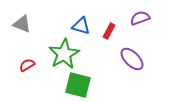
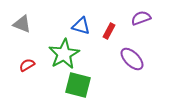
purple semicircle: moved 1 px right
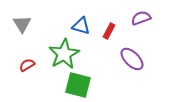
gray triangle: rotated 36 degrees clockwise
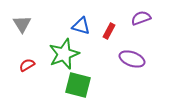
green star: rotated 8 degrees clockwise
purple ellipse: rotated 25 degrees counterclockwise
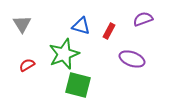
purple semicircle: moved 2 px right, 1 px down
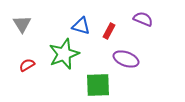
purple semicircle: rotated 42 degrees clockwise
purple ellipse: moved 6 px left
green square: moved 20 px right; rotated 16 degrees counterclockwise
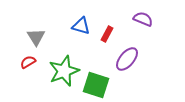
gray triangle: moved 14 px right, 13 px down
red rectangle: moved 2 px left, 3 px down
green star: moved 17 px down
purple ellipse: moved 1 px right; rotated 70 degrees counterclockwise
red semicircle: moved 1 px right, 3 px up
green square: moved 2 px left; rotated 20 degrees clockwise
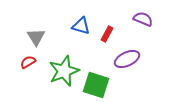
purple ellipse: rotated 25 degrees clockwise
